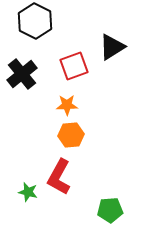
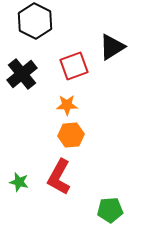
green star: moved 9 px left, 10 px up
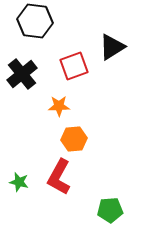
black hexagon: rotated 20 degrees counterclockwise
orange star: moved 8 px left, 1 px down
orange hexagon: moved 3 px right, 4 px down
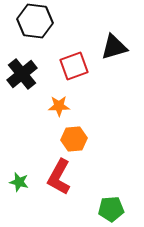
black triangle: moved 2 px right; rotated 16 degrees clockwise
green pentagon: moved 1 px right, 1 px up
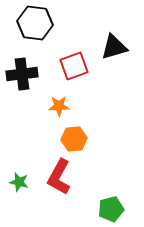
black hexagon: moved 2 px down
black cross: rotated 32 degrees clockwise
green pentagon: rotated 10 degrees counterclockwise
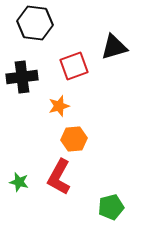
black cross: moved 3 px down
orange star: rotated 15 degrees counterclockwise
green pentagon: moved 2 px up
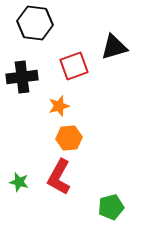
orange hexagon: moved 5 px left, 1 px up
